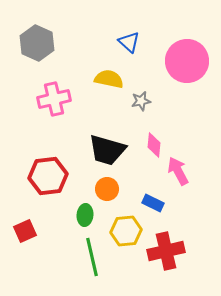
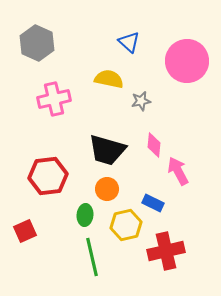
yellow hexagon: moved 6 px up; rotated 8 degrees counterclockwise
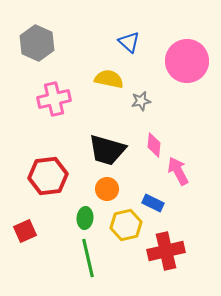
green ellipse: moved 3 px down
green line: moved 4 px left, 1 px down
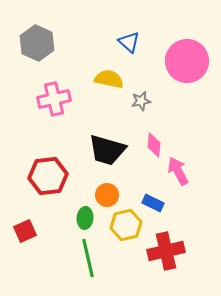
orange circle: moved 6 px down
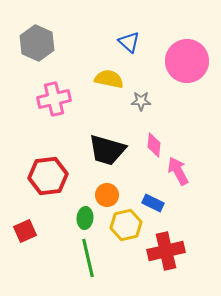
gray star: rotated 12 degrees clockwise
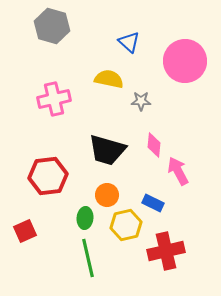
gray hexagon: moved 15 px right, 17 px up; rotated 8 degrees counterclockwise
pink circle: moved 2 px left
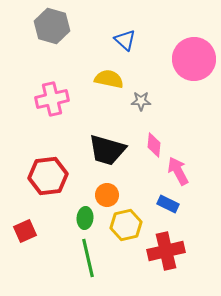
blue triangle: moved 4 px left, 2 px up
pink circle: moved 9 px right, 2 px up
pink cross: moved 2 px left
blue rectangle: moved 15 px right, 1 px down
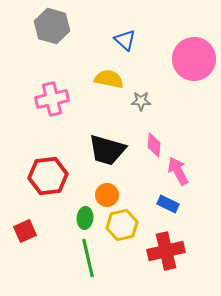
yellow hexagon: moved 4 px left
